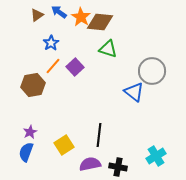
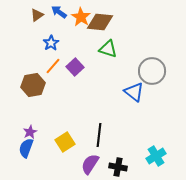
yellow square: moved 1 px right, 3 px up
blue semicircle: moved 4 px up
purple semicircle: rotated 45 degrees counterclockwise
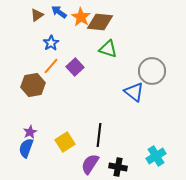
orange line: moved 2 px left
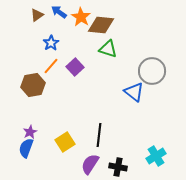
brown diamond: moved 1 px right, 3 px down
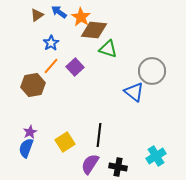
brown diamond: moved 7 px left, 5 px down
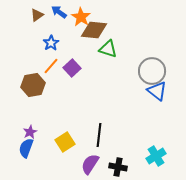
purple square: moved 3 px left, 1 px down
blue triangle: moved 23 px right, 1 px up
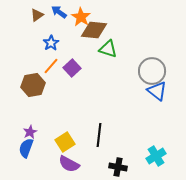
purple semicircle: moved 21 px left; rotated 95 degrees counterclockwise
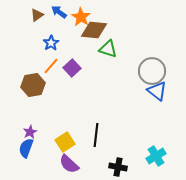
black line: moved 3 px left
purple semicircle: rotated 15 degrees clockwise
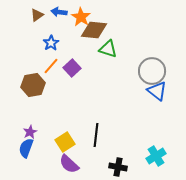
blue arrow: rotated 28 degrees counterclockwise
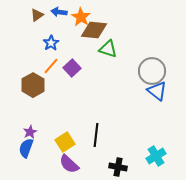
brown hexagon: rotated 20 degrees counterclockwise
